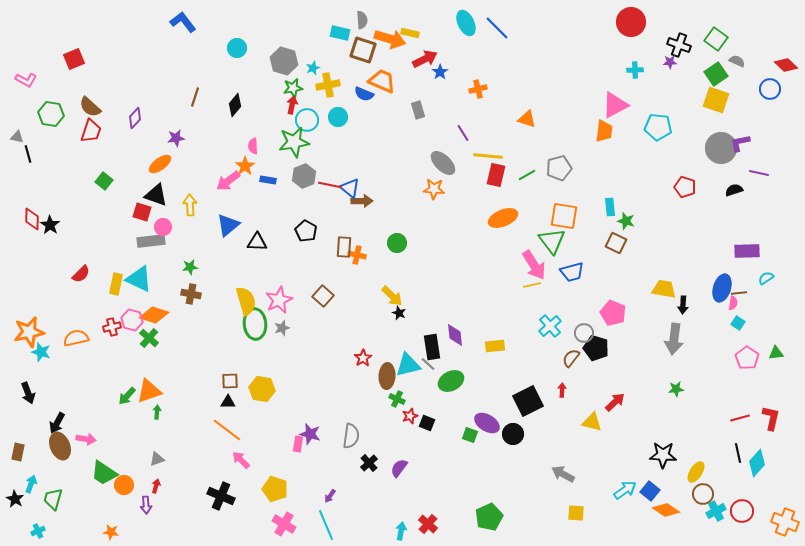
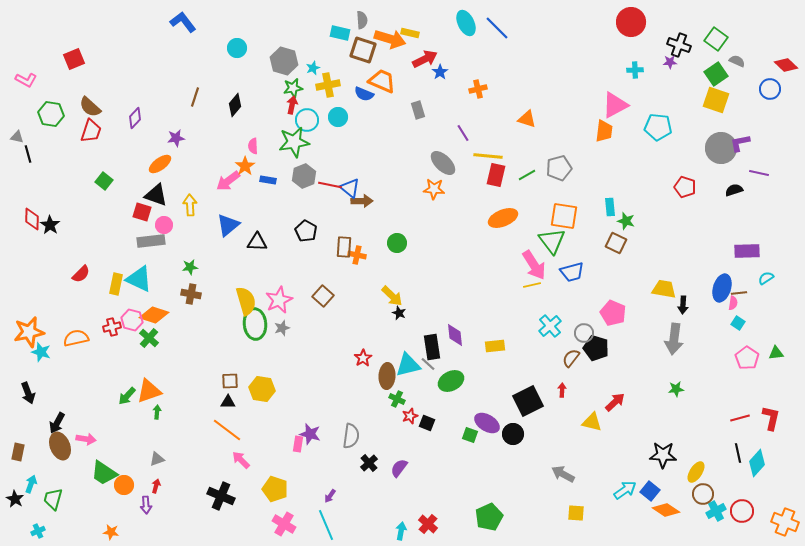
pink circle at (163, 227): moved 1 px right, 2 px up
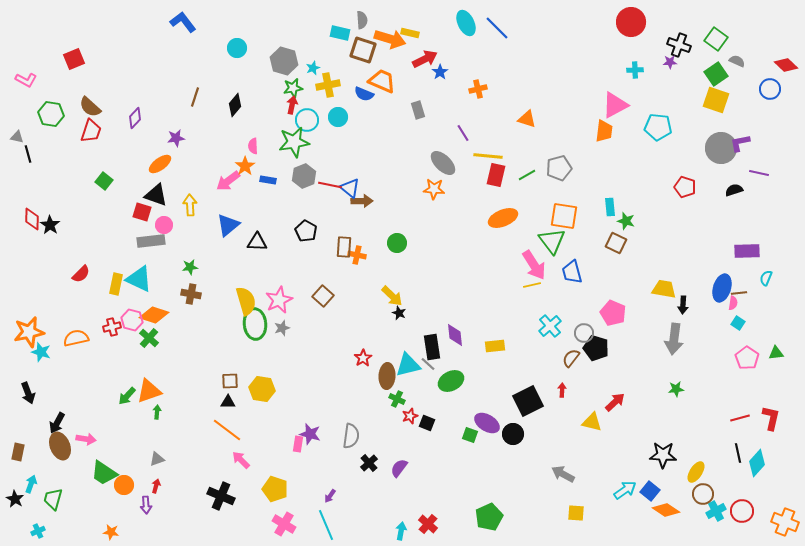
blue trapezoid at (572, 272): rotated 90 degrees clockwise
cyan semicircle at (766, 278): rotated 35 degrees counterclockwise
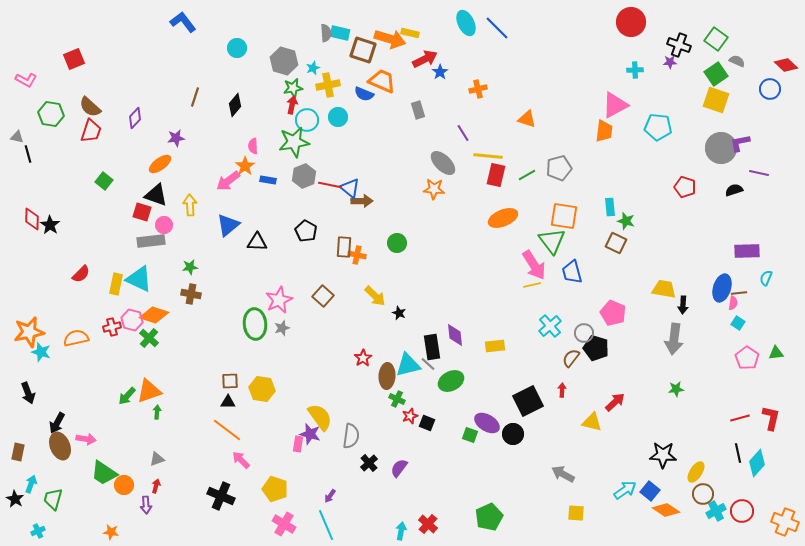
gray semicircle at (362, 20): moved 36 px left, 13 px down
yellow arrow at (392, 296): moved 17 px left
yellow semicircle at (246, 301): moved 74 px right, 116 px down; rotated 20 degrees counterclockwise
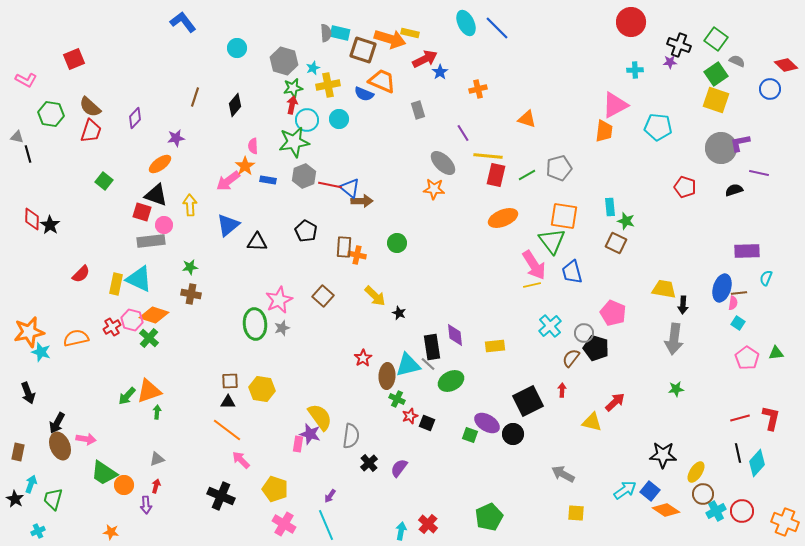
cyan circle at (338, 117): moved 1 px right, 2 px down
red cross at (112, 327): rotated 18 degrees counterclockwise
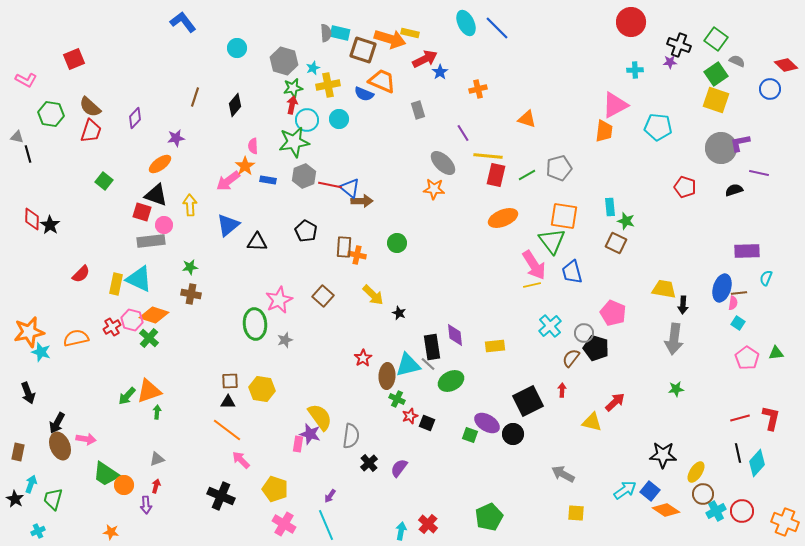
yellow arrow at (375, 296): moved 2 px left, 1 px up
gray star at (282, 328): moved 3 px right, 12 px down
green trapezoid at (104, 473): moved 2 px right, 1 px down
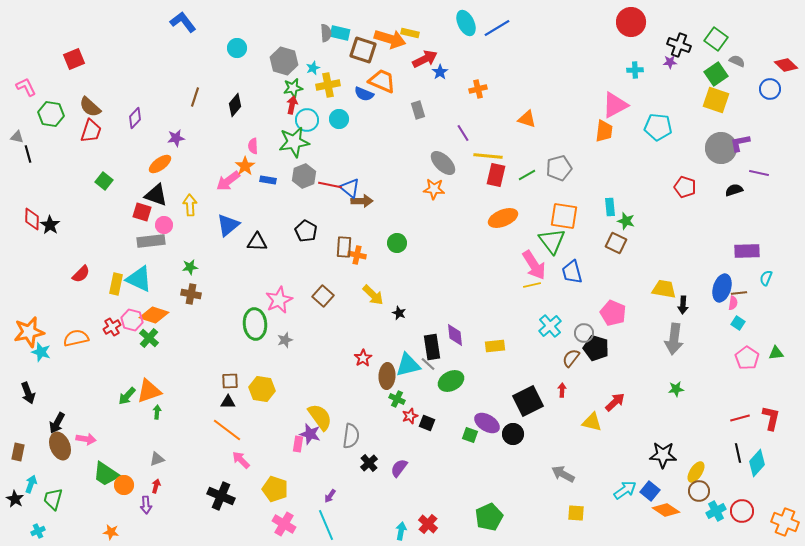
blue line at (497, 28): rotated 76 degrees counterclockwise
pink L-shape at (26, 80): moved 7 px down; rotated 145 degrees counterclockwise
brown circle at (703, 494): moved 4 px left, 3 px up
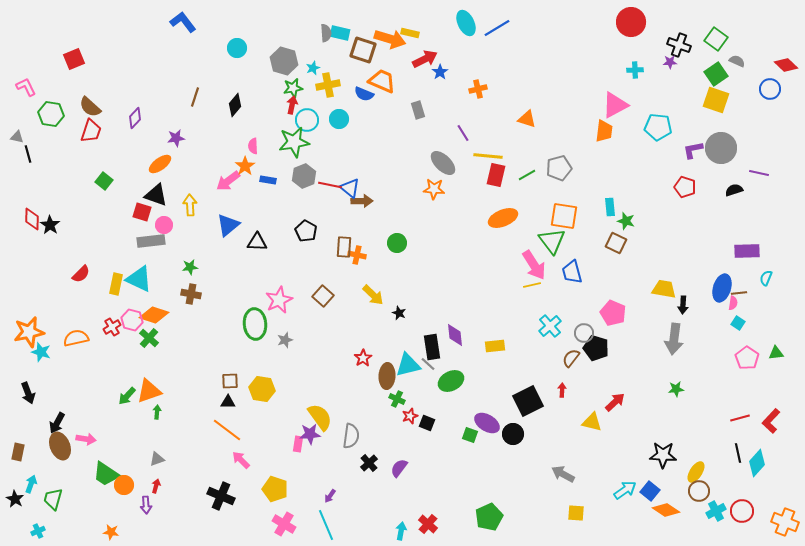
purple L-shape at (740, 143): moved 47 px left, 7 px down
red L-shape at (771, 418): moved 3 px down; rotated 150 degrees counterclockwise
purple star at (310, 434): rotated 20 degrees counterclockwise
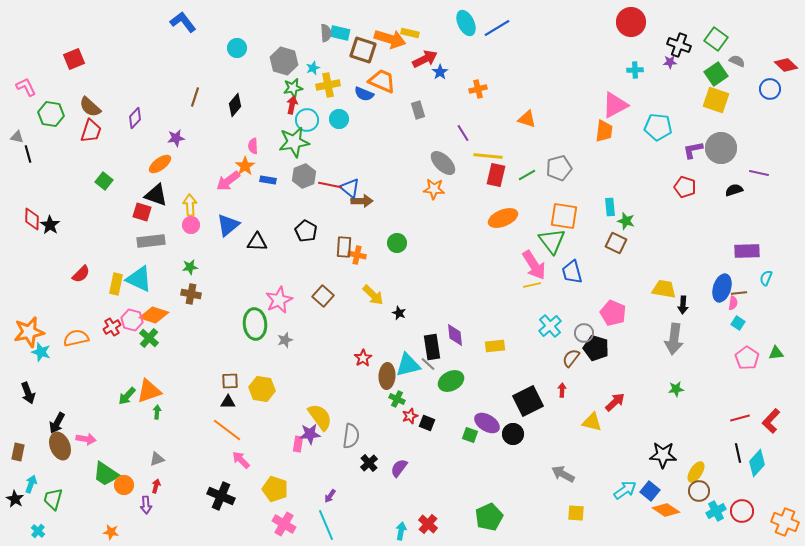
pink circle at (164, 225): moved 27 px right
cyan cross at (38, 531): rotated 24 degrees counterclockwise
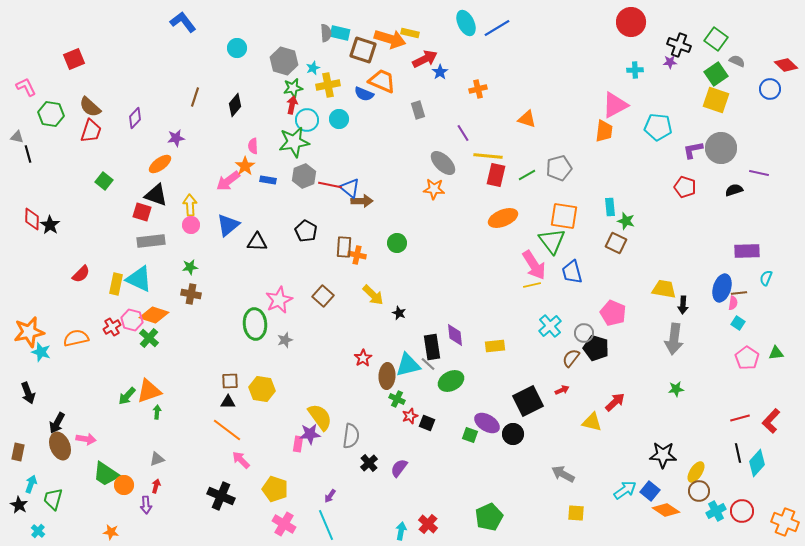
red arrow at (562, 390): rotated 64 degrees clockwise
black star at (15, 499): moved 4 px right, 6 px down
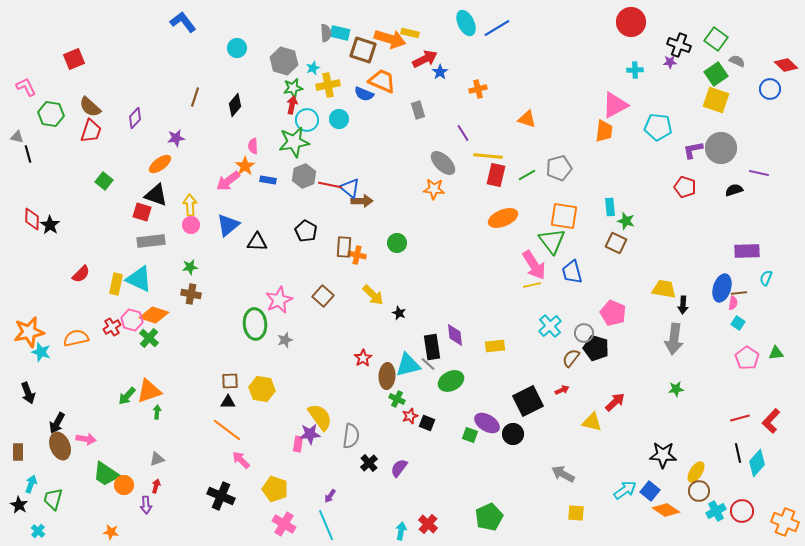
brown rectangle at (18, 452): rotated 12 degrees counterclockwise
